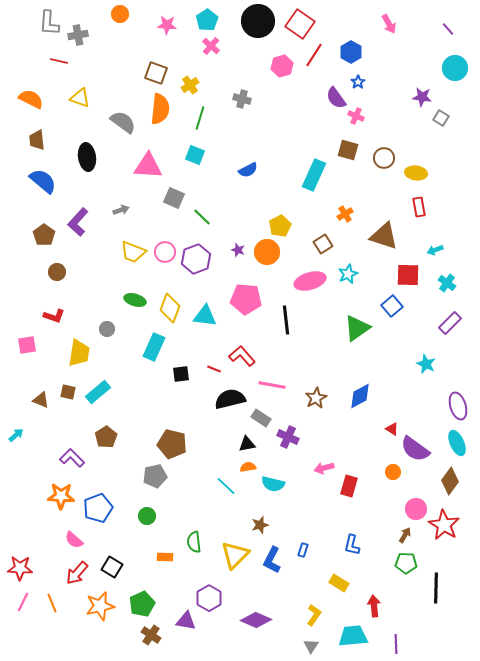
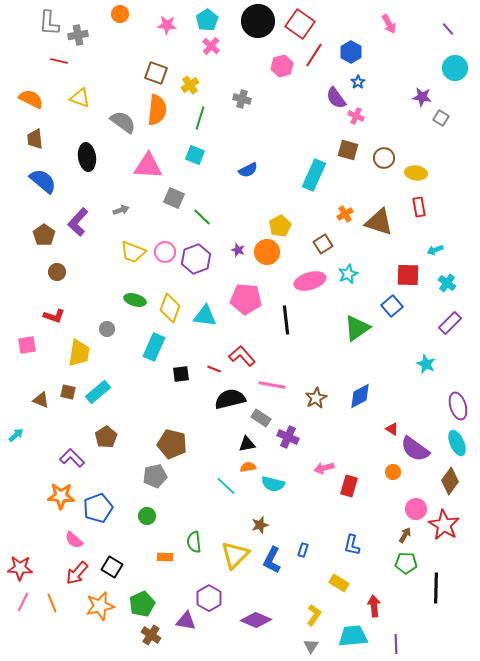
orange semicircle at (160, 109): moved 3 px left, 1 px down
brown trapezoid at (37, 140): moved 2 px left, 1 px up
brown triangle at (384, 236): moved 5 px left, 14 px up
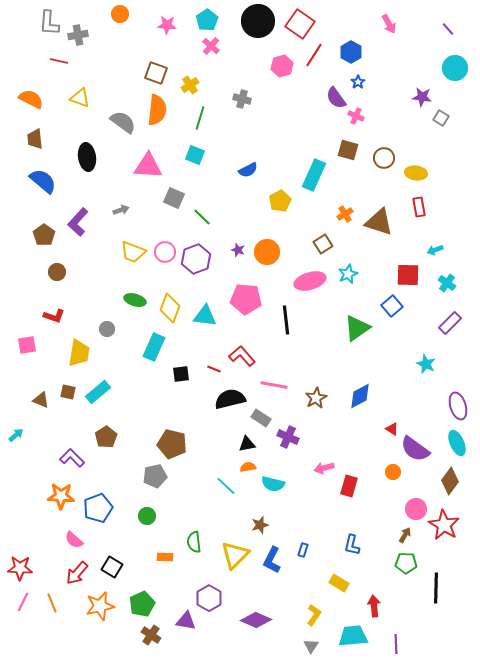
yellow pentagon at (280, 226): moved 25 px up
pink line at (272, 385): moved 2 px right
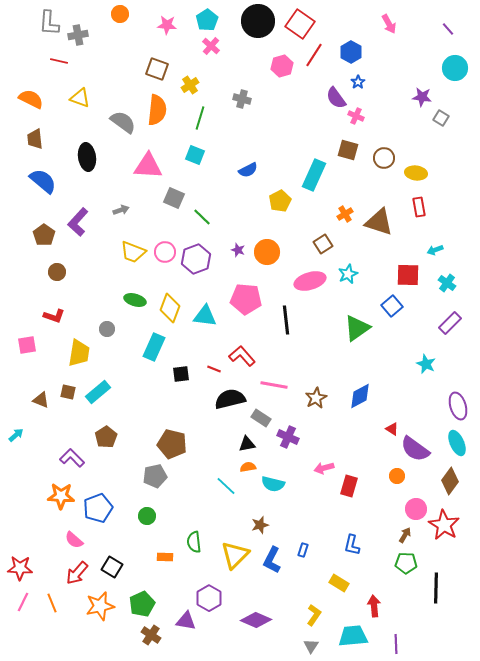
brown square at (156, 73): moved 1 px right, 4 px up
orange circle at (393, 472): moved 4 px right, 4 px down
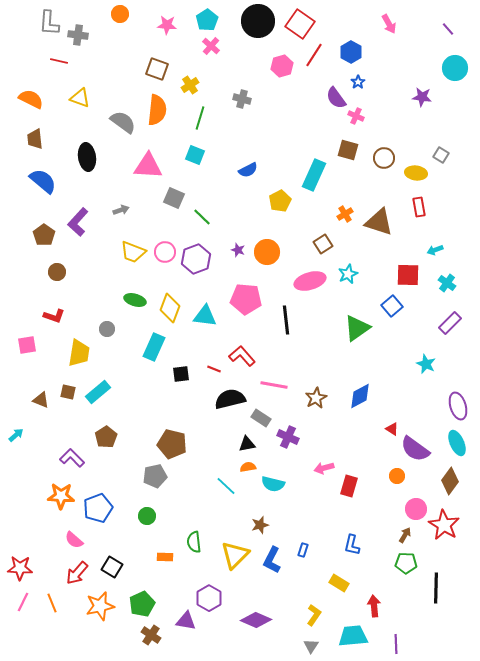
gray cross at (78, 35): rotated 18 degrees clockwise
gray square at (441, 118): moved 37 px down
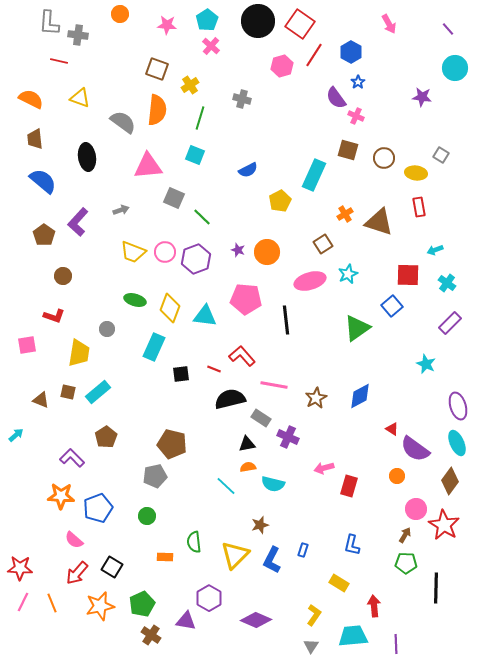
pink triangle at (148, 166): rotated 8 degrees counterclockwise
brown circle at (57, 272): moved 6 px right, 4 px down
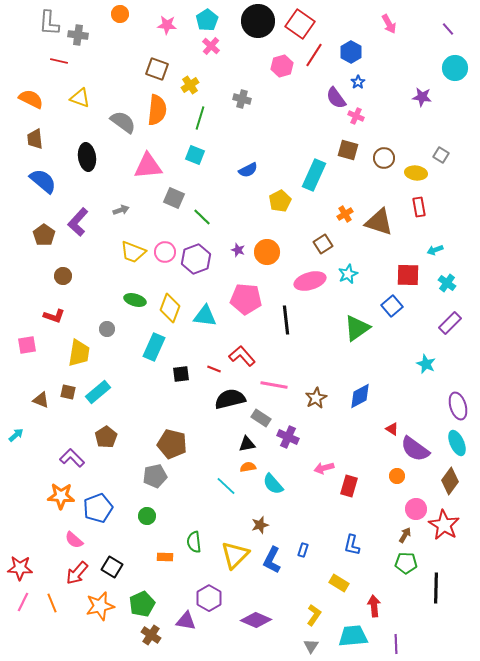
cyan semicircle at (273, 484): rotated 35 degrees clockwise
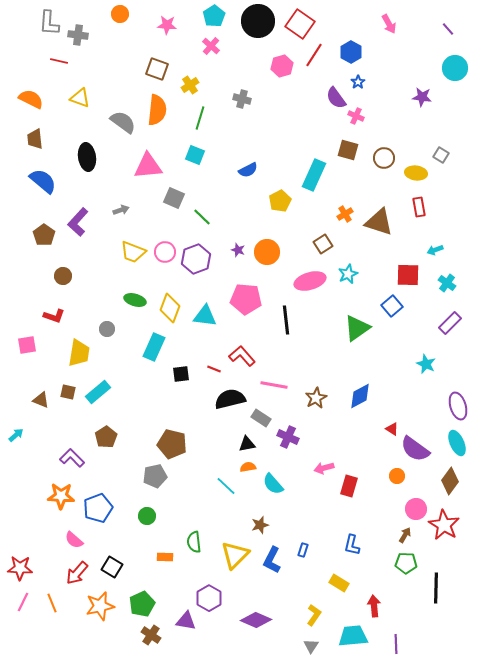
cyan pentagon at (207, 20): moved 7 px right, 4 px up
